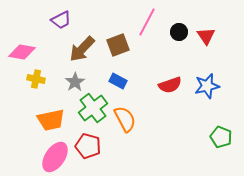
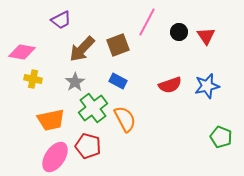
yellow cross: moved 3 px left
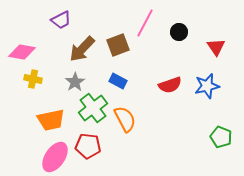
pink line: moved 2 px left, 1 px down
red triangle: moved 10 px right, 11 px down
red pentagon: rotated 10 degrees counterclockwise
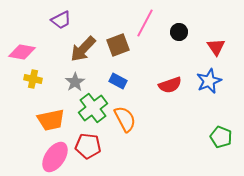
brown arrow: moved 1 px right
blue star: moved 2 px right, 5 px up; rotated 10 degrees counterclockwise
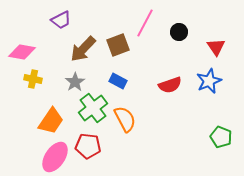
orange trapezoid: moved 1 px down; rotated 44 degrees counterclockwise
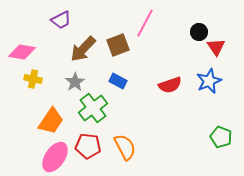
black circle: moved 20 px right
orange semicircle: moved 28 px down
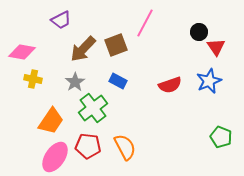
brown square: moved 2 px left
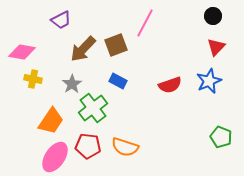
black circle: moved 14 px right, 16 px up
red triangle: rotated 18 degrees clockwise
gray star: moved 3 px left, 2 px down
orange semicircle: rotated 136 degrees clockwise
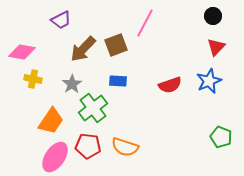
blue rectangle: rotated 24 degrees counterclockwise
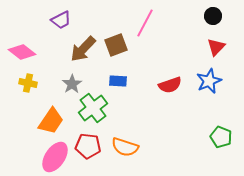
pink diamond: rotated 28 degrees clockwise
yellow cross: moved 5 px left, 4 px down
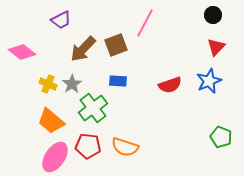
black circle: moved 1 px up
yellow cross: moved 20 px right, 1 px down; rotated 12 degrees clockwise
orange trapezoid: rotated 96 degrees clockwise
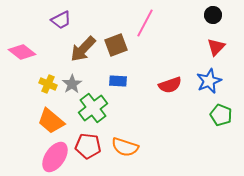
green pentagon: moved 22 px up
